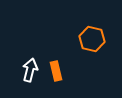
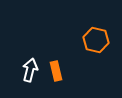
orange hexagon: moved 4 px right, 1 px down
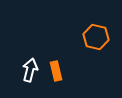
orange hexagon: moved 3 px up
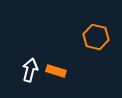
orange rectangle: rotated 60 degrees counterclockwise
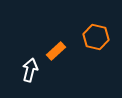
orange rectangle: moved 20 px up; rotated 60 degrees counterclockwise
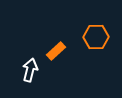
orange hexagon: rotated 15 degrees counterclockwise
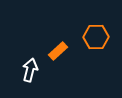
orange rectangle: moved 2 px right
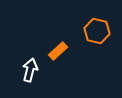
orange hexagon: moved 1 px right, 6 px up; rotated 15 degrees clockwise
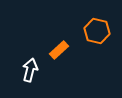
orange rectangle: moved 1 px right, 1 px up
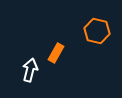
orange rectangle: moved 3 px left, 3 px down; rotated 18 degrees counterclockwise
